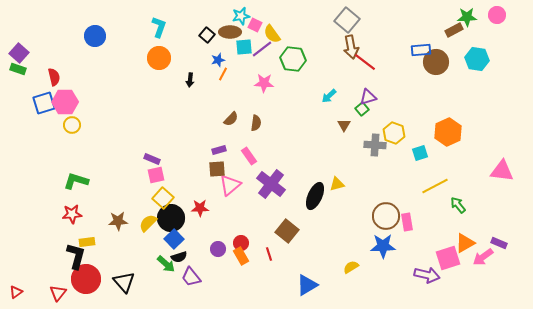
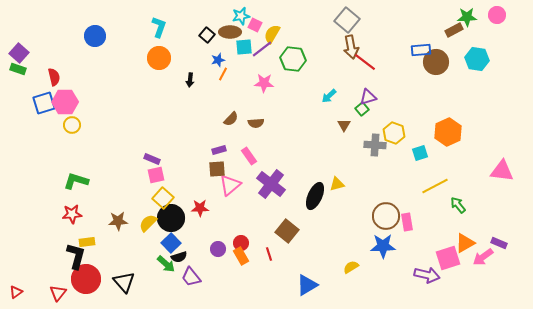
yellow semicircle at (272, 34): rotated 66 degrees clockwise
brown semicircle at (256, 123): rotated 77 degrees clockwise
blue square at (174, 239): moved 3 px left, 4 px down
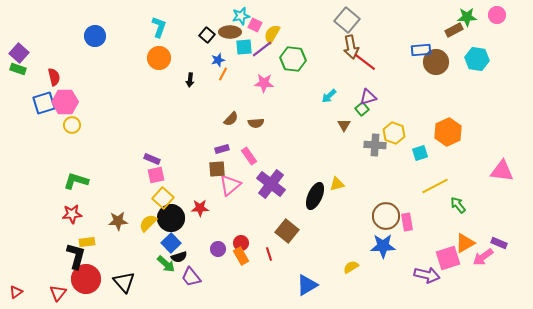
purple rectangle at (219, 150): moved 3 px right, 1 px up
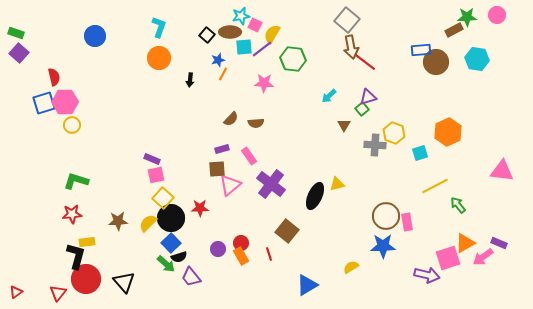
green rectangle at (18, 69): moved 2 px left, 36 px up
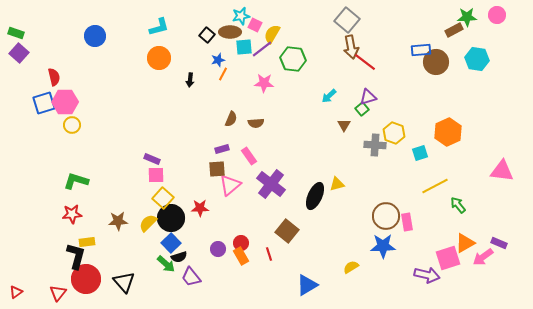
cyan L-shape at (159, 27): rotated 55 degrees clockwise
brown semicircle at (231, 119): rotated 21 degrees counterclockwise
pink square at (156, 175): rotated 12 degrees clockwise
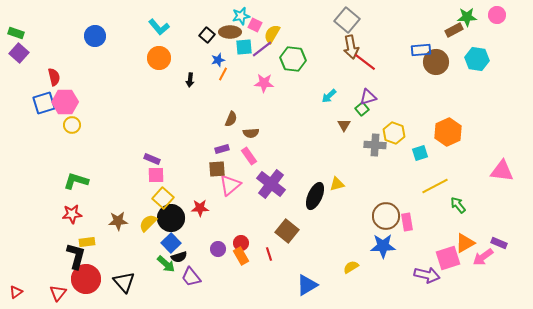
cyan L-shape at (159, 27): rotated 65 degrees clockwise
brown semicircle at (256, 123): moved 5 px left, 10 px down
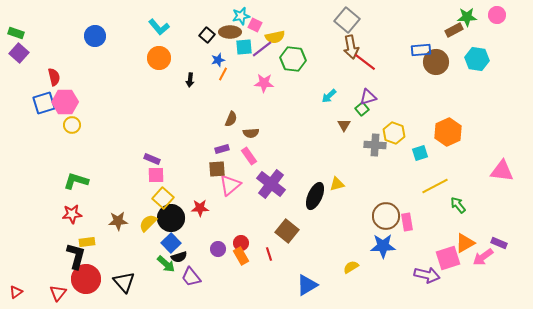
yellow semicircle at (272, 34): moved 3 px right, 3 px down; rotated 132 degrees counterclockwise
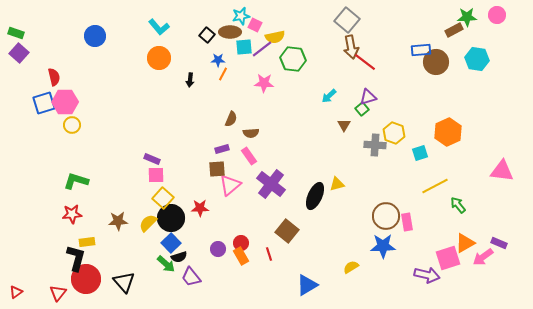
blue star at (218, 60): rotated 16 degrees clockwise
black L-shape at (76, 256): moved 2 px down
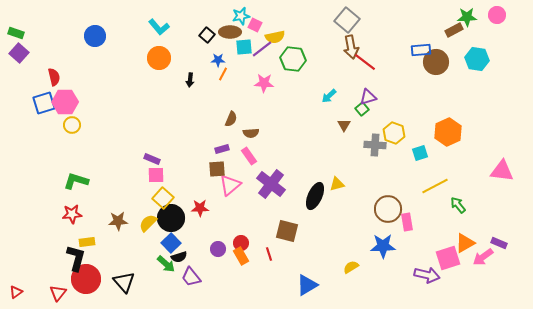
brown circle at (386, 216): moved 2 px right, 7 px up
brown square at (287, 231): rotated 25 degrees counterclockwise
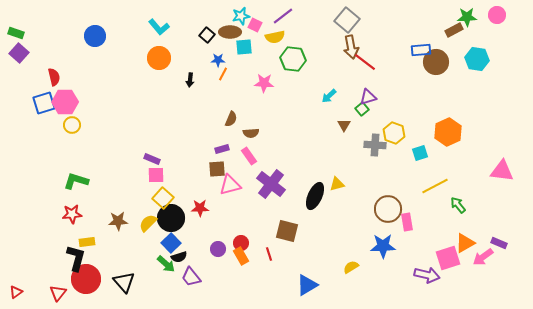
purple line at (262, 49): moved 21 px right, 33 px up
pink triangle at (230, 185): rotated 25 degrees clockwise
